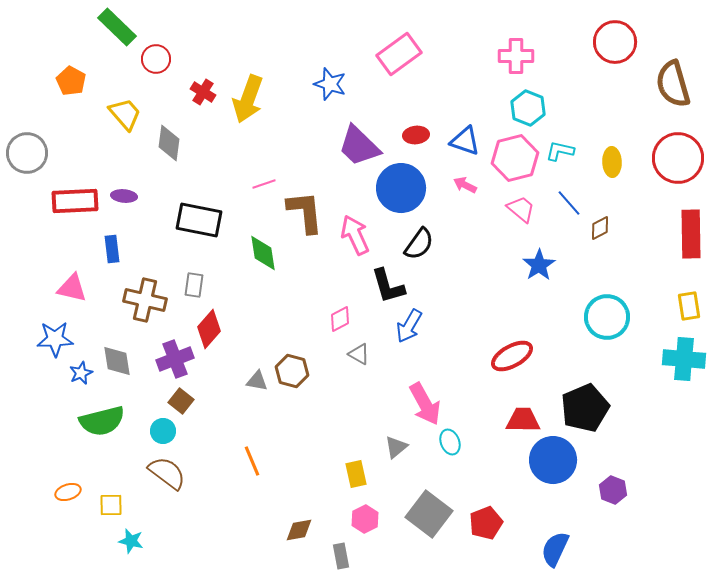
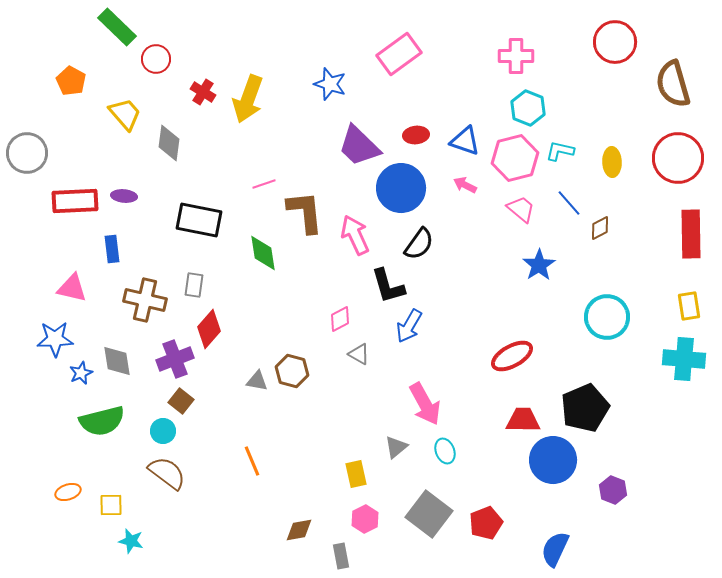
cyan ellipse at (450, 442): moved 5 px left, 9 px down
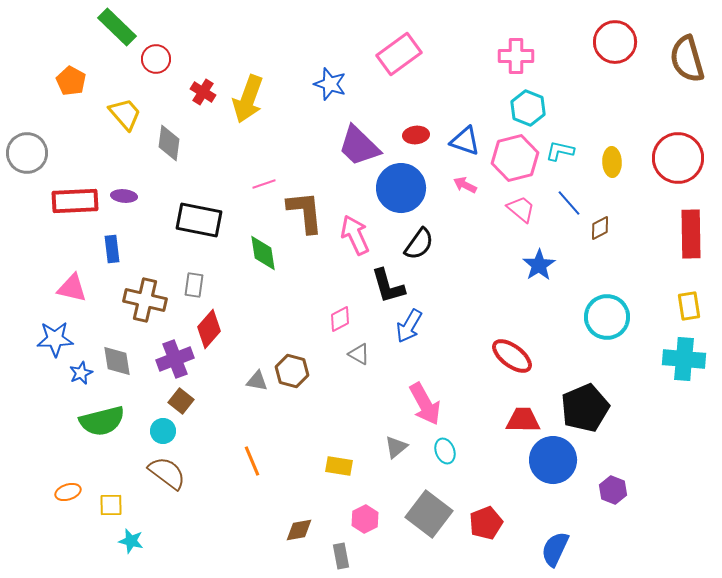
brown semicircle at (673, 84): moved 14 px right, 25 px up
red ellipse at (512, 356): rotated 66 degrees clockwise
yellow rectangle at (356, 474): moved 17 px left, 8 px up; rotated 68 degrees counterclockwise
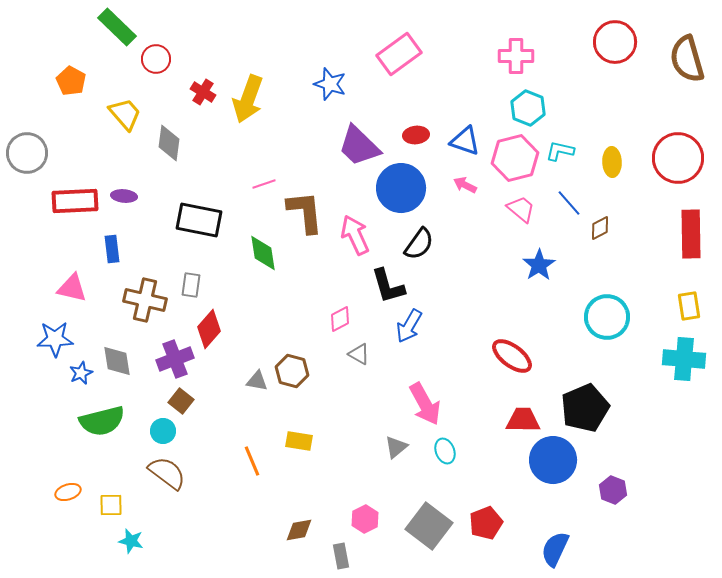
gray rectangle at (194, 285): moved 3 px left
yellow rectangle at (339, 466): moved 40 px left, 25 px up
gray square at (429, 514): moved 12 px down
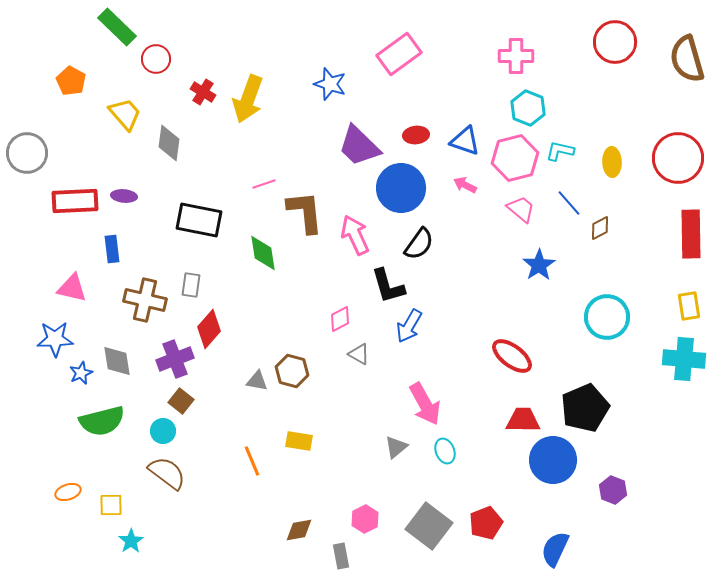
cyan star at (131, 541): rotated 25 degrees clockwise
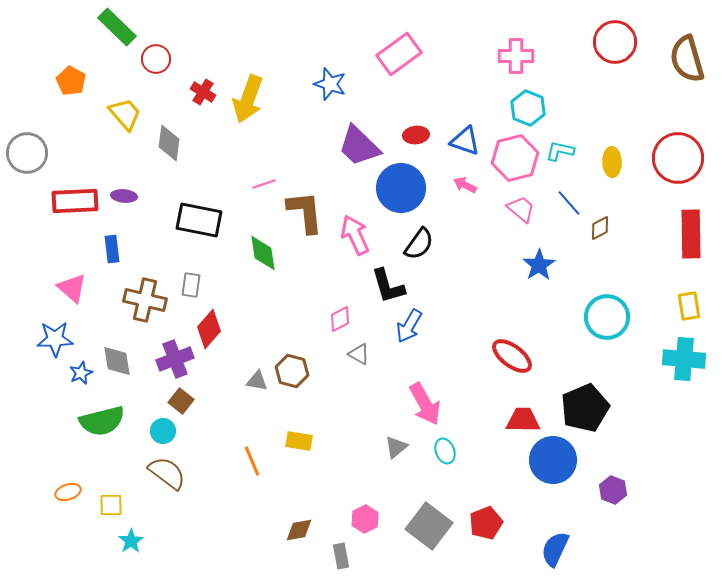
pink triangle at (72, 288): rotated 28 degrees clockwise
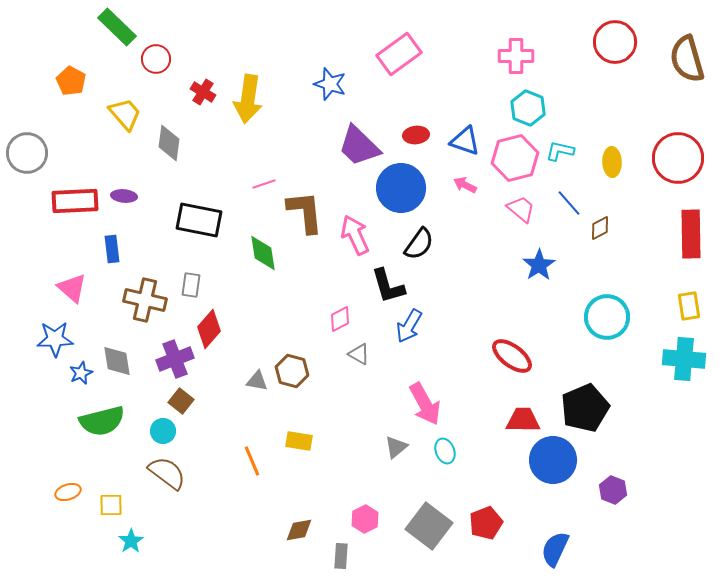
yellow arrow at (248, 99): rotated 12 degrees counterclockwise
gray rectangle at (341, 556): rotated 15 degrees clockwise
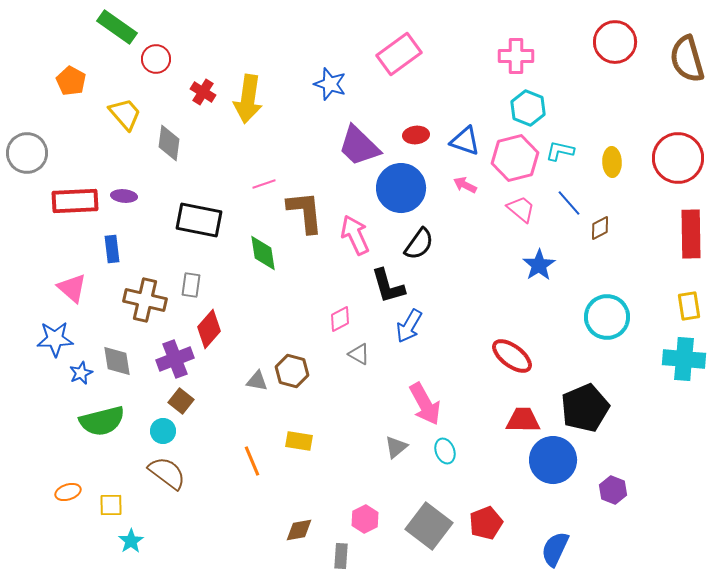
green rectangle at (117, 27): rotated 9 degrees counterclockwise
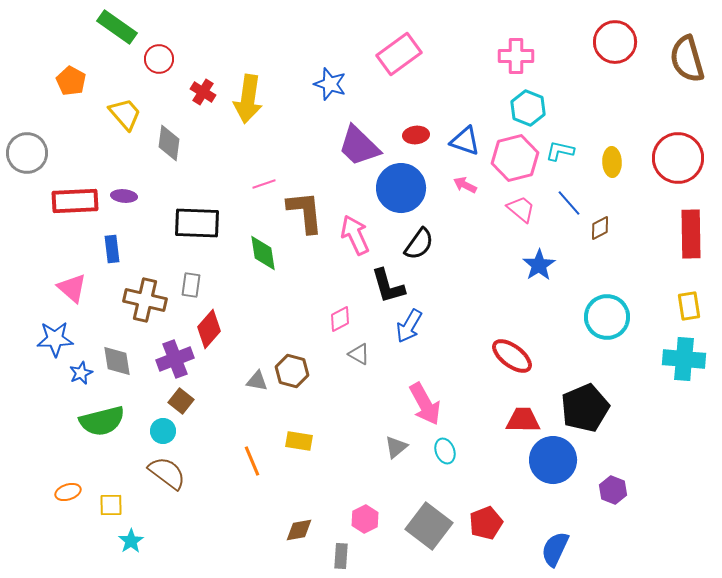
red circle at (156, 59): moved 3 px right
black rectangle at (199, 220): moved 2 px left, 3 px down; rotated 9 degrees counterclockwise
